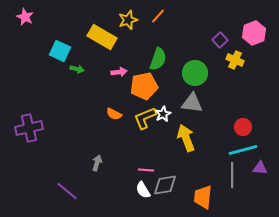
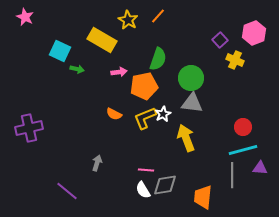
yellow star: rotated 24 degrees counterclockwise
yellow rectangle: moved 3 px down
green circle: moved 4 px left, 5 px down
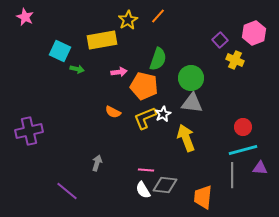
yellow star: rotated 12 degrees clockwise
yellow rectangle: rotated 40 degrees counterclockwise
orange pentagon: rotated 24 degrees clockwise
orange semicircle: moved 1 px left, 2 px up
purple cross: moved 3 px down
gray diamond: rotated 15 degrees clockwise
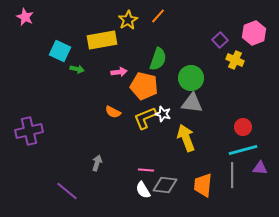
white star: rotated 28 degrees counterclockwise
orange trapezoid: moved 12 px up
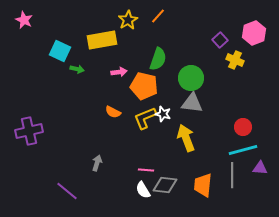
pink star: moved 1 px left, 3 px down
